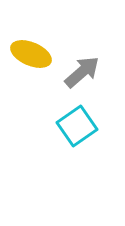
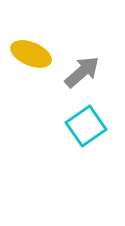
cyan square: moved 9 px right
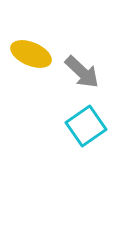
gray arrow: rotated 84 degrees clockwise
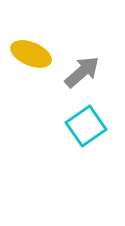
gray arrow: rotated 84 degrees counterclockwise
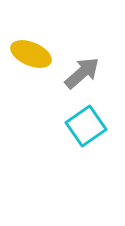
gray arrow: moved 1 px down
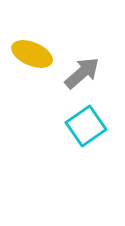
yellow ellipse: moved 1 px right
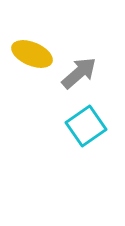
gray arrow: moved 3 px left
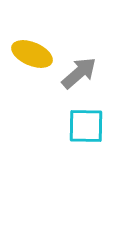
cyan square: rotated 36 degrees clockwise
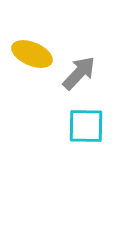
gray arrow: rotated 6 degrees counterclockwise
